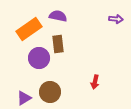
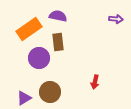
brown rectangle: moved 2 px up
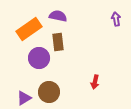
purple arrow: rotated 104 degrees counterclockwise
brown circle: moved 1 px left
